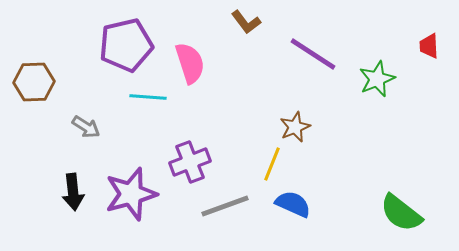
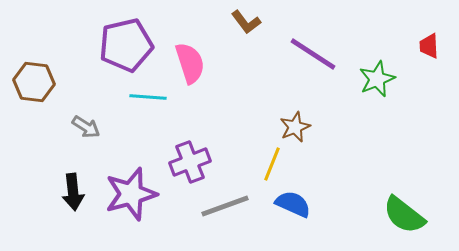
brown hexagon: rotated 9 degrees clockwise
green semicircle: moved 3 px right, 2 px down
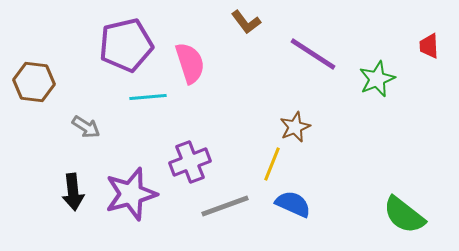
cyan line: rotated 9 degrees counterclockwise
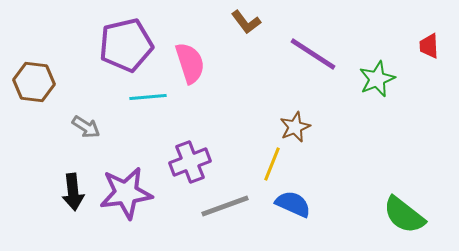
purple star: moved 5 px left, 1 px up; rotated 8 degrees clockwise
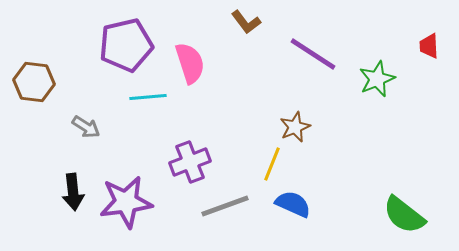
purple star: moved 9 px down
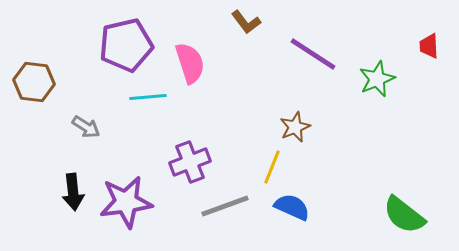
yellow line: moved 3 px down
blue semicircle: moved 1 px left, 3 px down
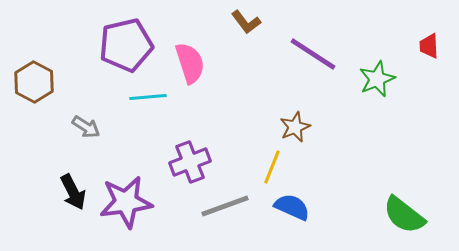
brown hexagon: rotated 21 degrees clockwise
black arrow: rotated 21 degrees counterclockwise
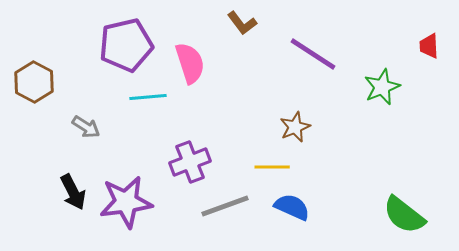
brown L-shape: moved 4 px left, 1 px down
green star: moved 5 px right, 8 px down
yellow line: rotated 68 degrees clockwise
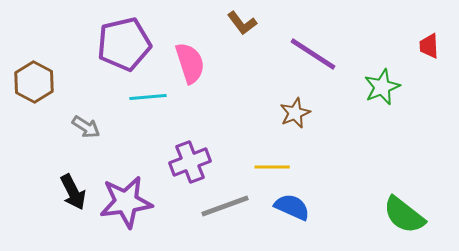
purple pentagon: moved 2 px left, 1 px up
brown star: moved 14 px up
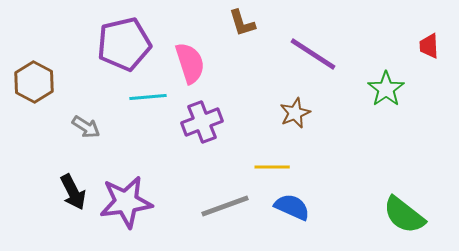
brown L-shape: rotated 20 degrees clockwise
green star: moved 4 px right, 2 px down; rotated 12 degrees counterclockwise
purple cross: moved 12 px right, 40 px up
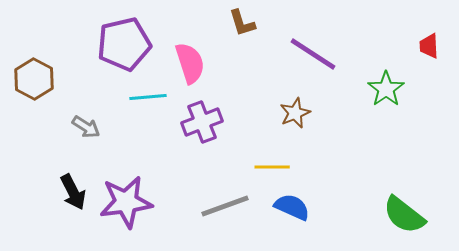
brown hexagon: moved 3 px up
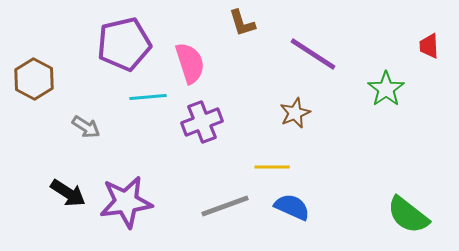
black arrow: moved 5 px left, 1 px down; rotated 30 degrees counterclockwise
green semicircle: moved 4 px right
